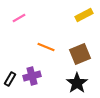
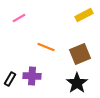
purple cross: rotated 18 degrees clockwise
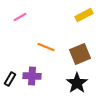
pink line: moved 1 px right, 1 px up
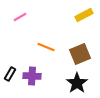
black rectangle: moved 5 px up
